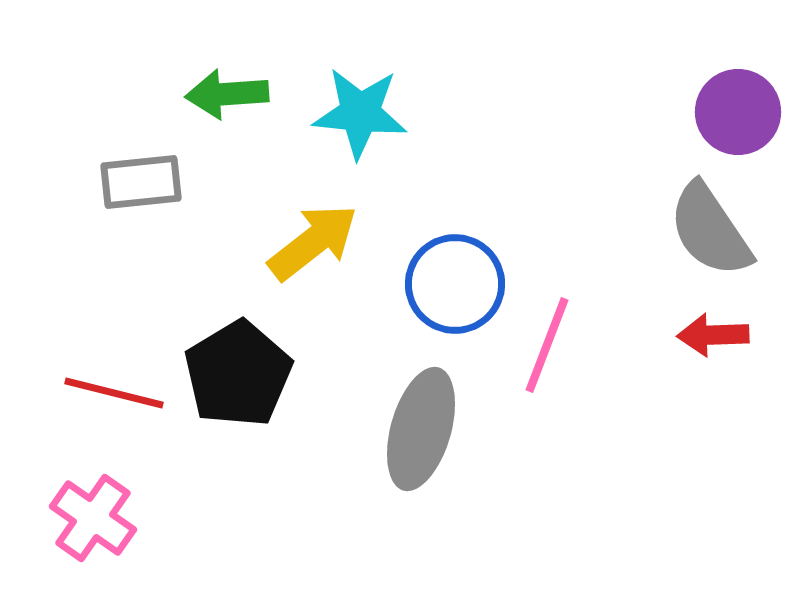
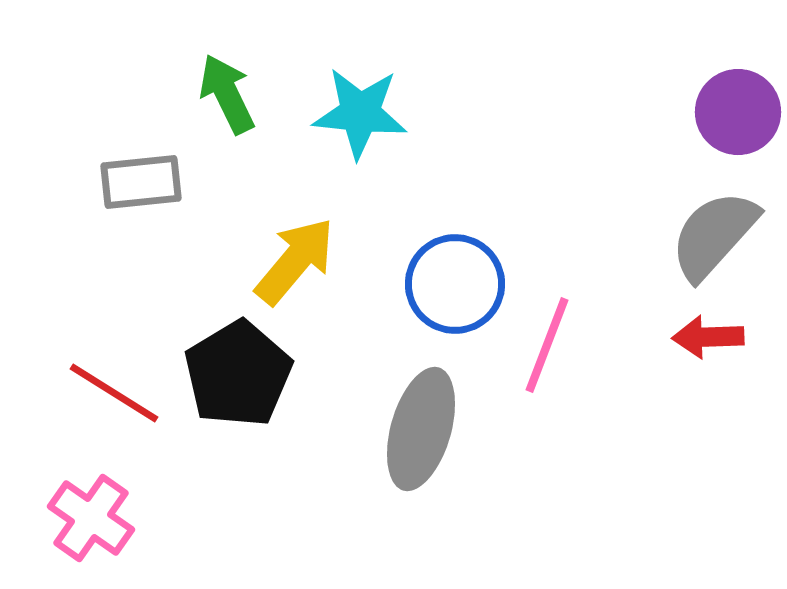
green arrow: rotated 68 degrees clockwise
gray semicircle: moved 4 px right, 5 px down; rotated 76 degrees clockwise
yellow arrow: moved 18 px left, 19 px down; rotated 12 degrees counterclockwise
red arrow: moved 5 px left, 2 px down
red line: rotated 18 degrees clockwise
pink cross: moved 2 px left
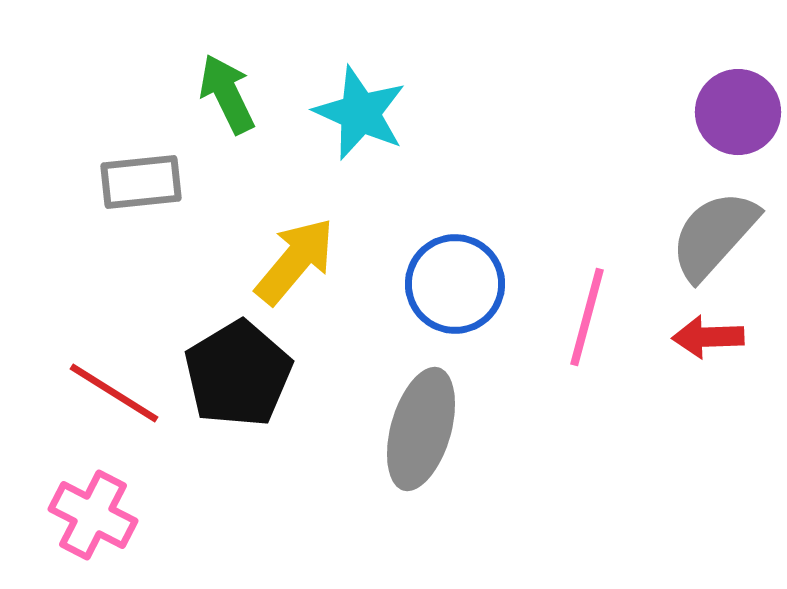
cyan star: rotated 18 degrees clockwise
pink line: moved 40 px right, 28 px up; rotated 6 degrees counterclockwise
pink cross: moved 2 px right, 3 px up; rotated 8 degrees counterclockwise
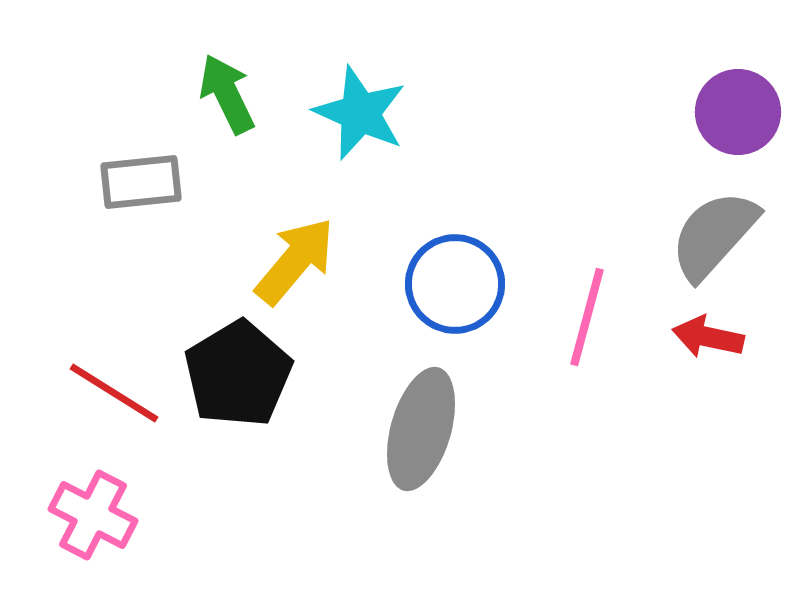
red arrow: rotated 14 degrees clockwise
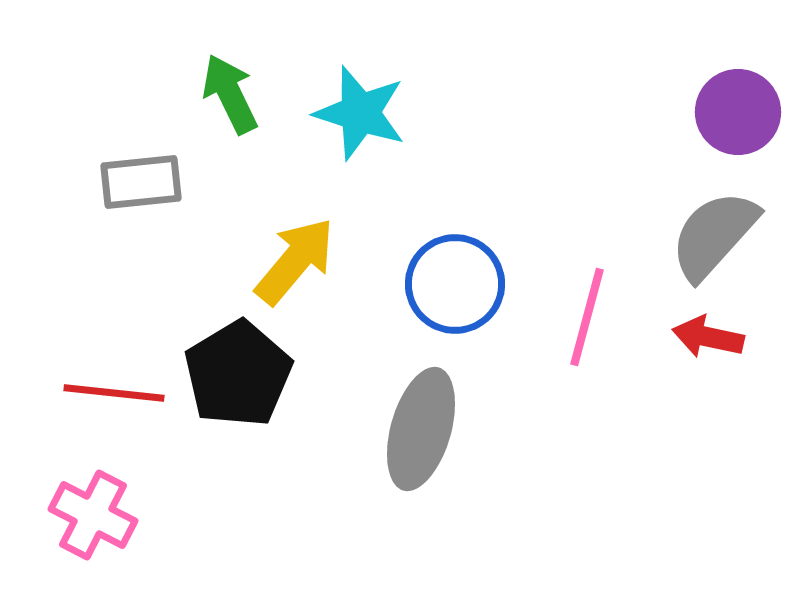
green arrow: moved 3 px right
cyan star: rotated 6 degrees counterclockwise
red line: rotated 26 degrees counterclockwise
